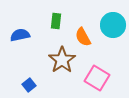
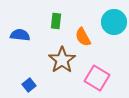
cyan circle: moved 1 px right, 3 px up
blue semicircle: rotated 18 degrees clockwise
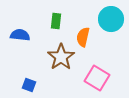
cyan circle: moved 3 px left, 3 px up
orange semicircle: rotated 42 degrees clockwise
brown star: moved 1 px left, 3 px up
blue square: rotated 32 degrees counterclockwise
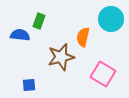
green rectangle: moved 17 px left; rotated 14 degrees clockwise
brown star: rotated 20 degrees clockwise
pink square: moved 6 px right, 4 px up
blue square: rotated 24 degrees counterclockwise
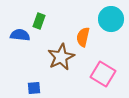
brown star: rotated 12 degrees counterclockwise
blue square: moved 5 px right, 3 px down
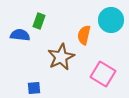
cyan circle: moved 1 px down
orange semicircle: moved 1 px right, 2 px up
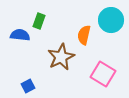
blue square: moved 6 px left, 2 px up; rotated 24 degrees counterclockwise
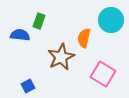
orange semicircle: moved 3 px down
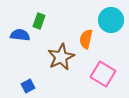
orange semicircle: moved 2 px right, 1 px down
